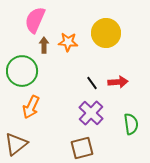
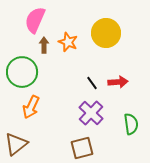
orange star: rotated 18 degrees clockwise
green circle: moved 1 px down
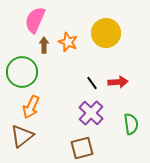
brown triangle: moved 6 px right, 8 px up
